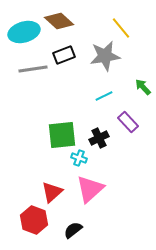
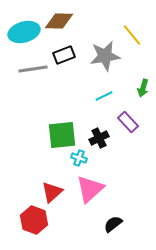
brown diamond: rotated 40 degrees counterclockwise
yellow line: moved 11 px right, 7 px down
green arrow: moved 1 px down; rotated 120 degrees counterclockwise
black semicircle: moved 40 px right, 6 px up
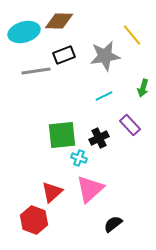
gray line: moved 3 px right, 2 px down
purple rectangle: moved 2 px right, 3 px down
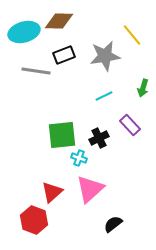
gray line: rotated 16 degrees clockwise
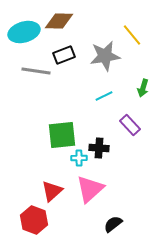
black cross: moved 10 px down; rotated 30 degrees clockwise
cyan cross: rotated 21 degrees counterclockwise
red triangle: moved 1 px up
